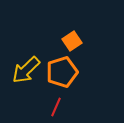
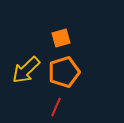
orange square: moved 11 px left, 3 px up; rotated 18 degrees clockwise
orange pentagon: moved 2 px right
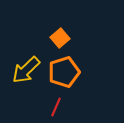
orange square: moved 1 px left; rotated 24 degrees counterclockwise
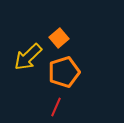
orange square: moved 1 px left
yellow arrow: moved 2 px right, 13 px up
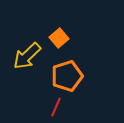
yellow arrow: moved 1 px left, 1 px up
orange pentagon: moved 3 px right, 4 px down
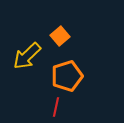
orange square: moved 1 px right, 2 px up
red line: rotated 12 degrees counterclockwise
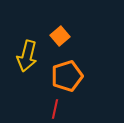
yellow arrow: rotated 32 degrees counterclockwise
red line: moved 1 px left, 2 px down
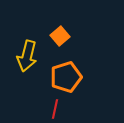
orange pentagon: moved 1 px left, 1 px down
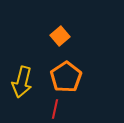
yellow arrow: moved 5 px left, 26 px down
orange pentagon: rotated 16 degrees counterclockwise
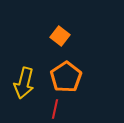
orange square: rotated 12 degrees counterclockwise
yellow arrow: moved 2 px right, 1 px down
